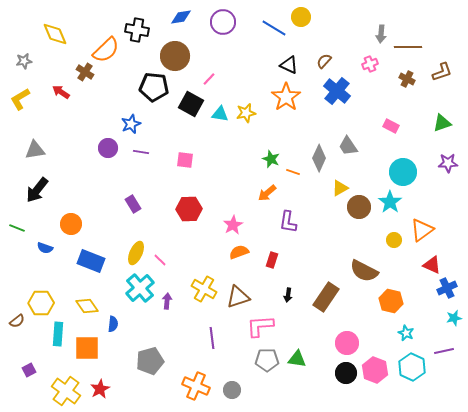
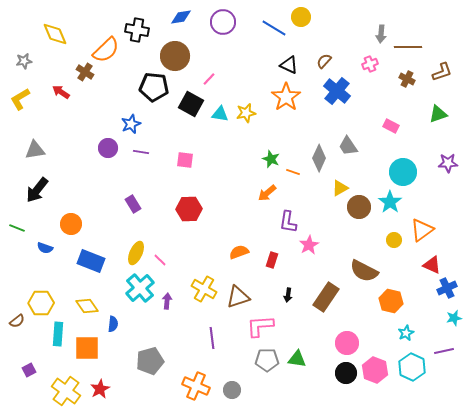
green triangle at (442, 123): moved 4 px left, 9 px up
pink star at (233, 225): moved 76 px right, 20 px down
cyan star at (406, 333): rotated 21 degrees clockwise
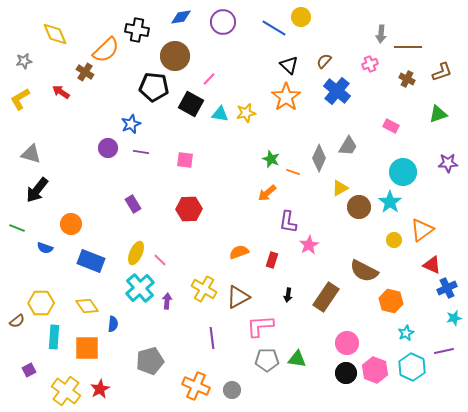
black triangle at (289, 65): rotated 18 degrees clockwise
gray trapezoid at (348, 146): rotated 115 degrees counterclockwise
gray triangle at (35, 150): moved 4 px left, 4 px down; rotated 25 degrees clockwise
brown triangle at (238, 297): rotated 10 degrees counterclockwise
cyan rectangle at (58, 334): moved 4 px left, 3 px down
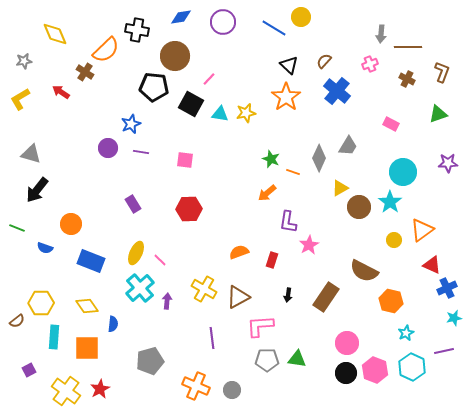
brown L-shape at (442, 72): rotated 50 degrees counterclockwise
pink rectangle at (391, 126): moved 2 px up
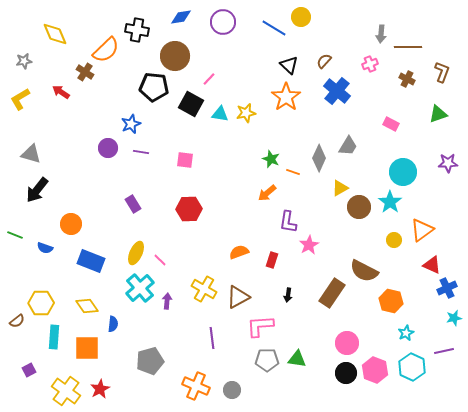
green line at (17, 228): moved 2 px left, 7 px down
brown rectangle at (326, 297): moved 6 px right, 4 px up
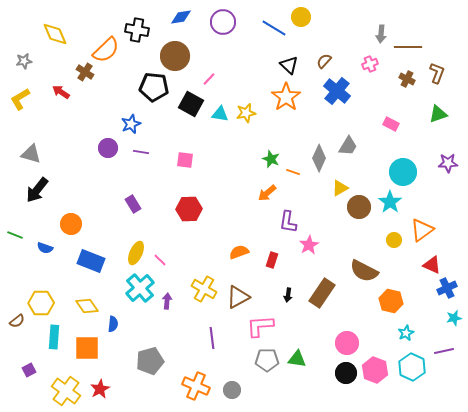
brown L-shape at (442, 72): moved 5 px left, 1 px down
brown rectangle at (332, 293): moved 10 px left
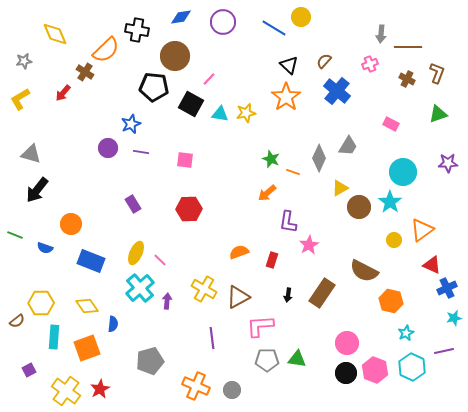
red arrow at (61, 92): moved 2 px right, 1 px down; rotated 84 degrees counterclockwise
orange square at (87, 348): rotated 20 degrees counterclockwise
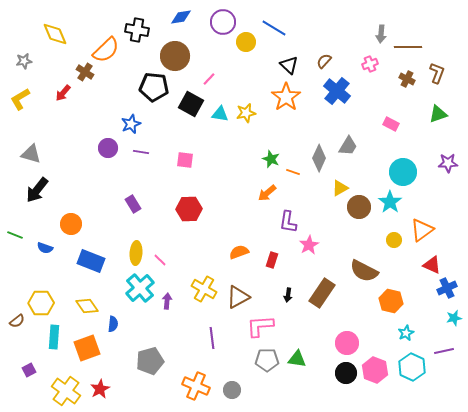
yellow circle at (301, 17): moved 55 px left, 25 px down
yellow ellipse at (136, 253): rotated 20 degrees counterclockwise
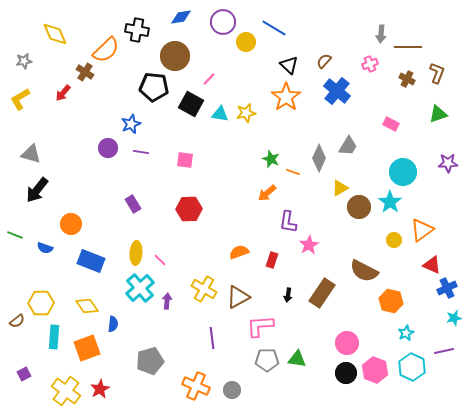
purple square at (29, 370): moved 5 px left, 4 px down
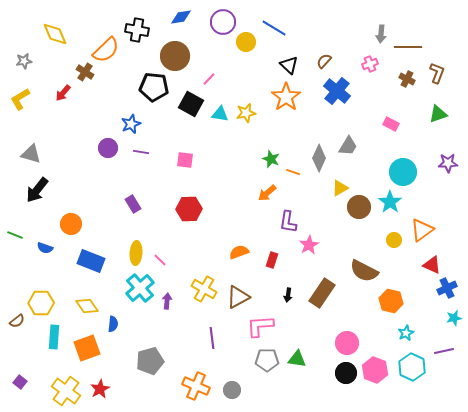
purple square at (24, 374): moved 4 px left, 8 px down; rotated 24 degrees counterclockwise
